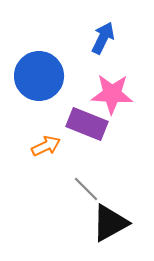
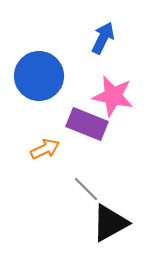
pink star: moved 1 px right, 2 px down; rotated 9 degrees clockwise
orange arrow: moved 1 px left, 3 px down
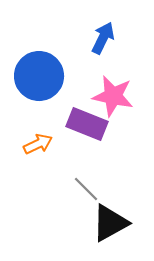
orange arrow: moved 7 px left, 5 px up
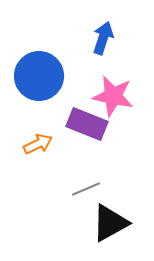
blue arrow: rotated 8 degrees counterclockwise
gray line: rotated 68 degrees counterclockwise
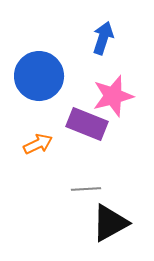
pink star: rotated 27 degrees counterclockwise
gray line: rotated 20 degrees clockwise
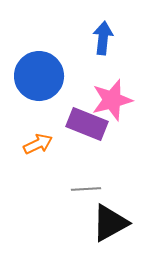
blue arrow: rotated 12 degrees counterclockwise
pink star: moved 1 px left, 4 px down
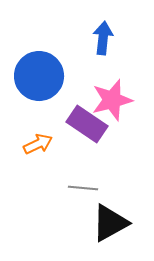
purple rectangle: rotated 12 degrees clockwise
gray line: moved 3 px left, 1 px up; rotated 8 degrees clockwise
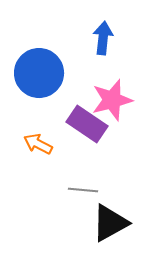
blue circle: moved 3 px up
orange arrow: rotated 128 degrees counterclockwise
gray line: moved 2 px down
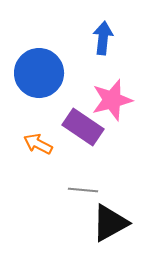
purple rectangle: moved 4 px left, 3 px down
